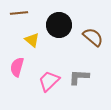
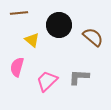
pink trapezoid: moved 2 px left
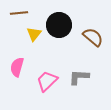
yellow triangle: moved 2 px right, 6 px up; rotated 28 degrees clockwise
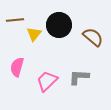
brown line: moved 4 px left, 7 px down
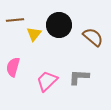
pink semicircle: moved 4 px left
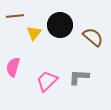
brown line: moved 4 px up
black circle: moved 1 px right
yellow triangle: moved 1 px up
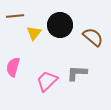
gray L-shape: moved 2 px left, 4 px up
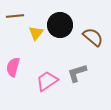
yellow triangle: moved 2 px right
gray L-shape: rotated 20 degrees counterclockwise
pink trapezoid: rotated 10 degrees clockwise
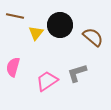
brown line: rotated 18 degrees clockwise
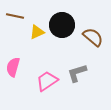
black circle: moved 2 px right
yellow triangle: moved 1 px right, 1 px up; rotated 28 degrees clockwise
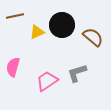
brown line: rotated 24 degrees counterclockwise
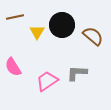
brown line: moved 1 px down
yellow triangle: rotated 35 degrees counterclockwise
brown semicircle: moved 1 px up
pink semicircle: rotated 48 degrees counterclockwise
gray L-shape: rotated 20 degrees clockwise
